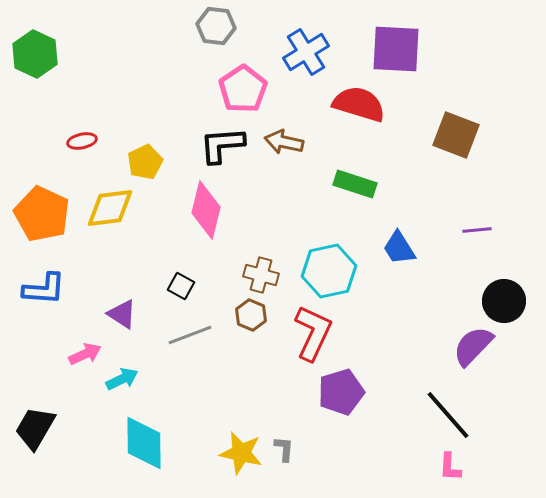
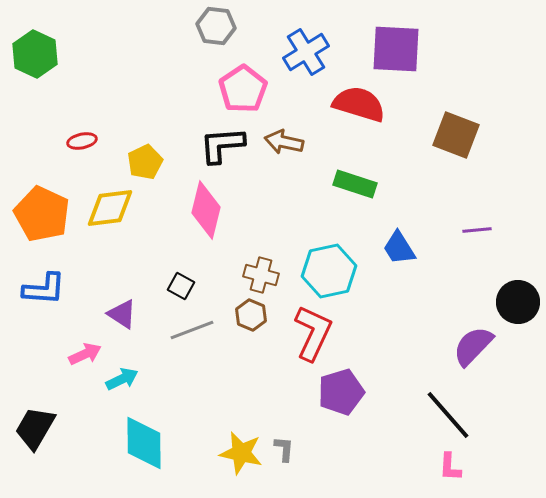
black circle: moved 14 px right, 1 px down
gray line: moved 2 px right, 5 px up
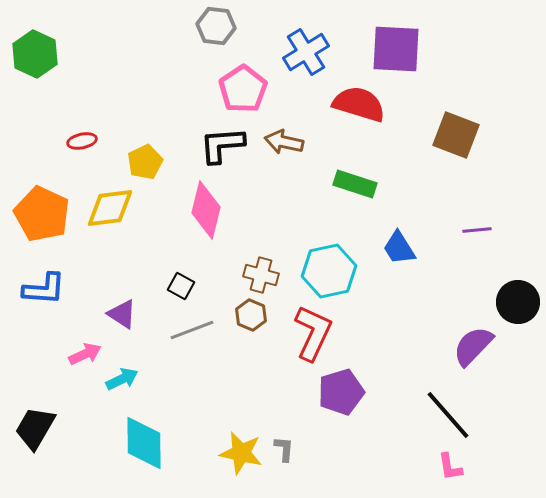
pink L-shape: rotated 12 degrees counterclockwise
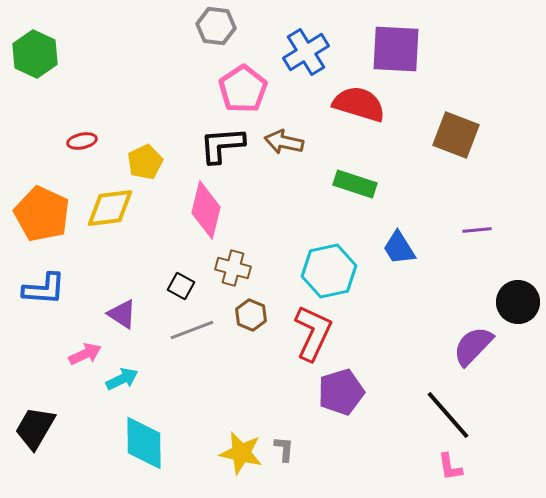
brown cross: moved 28 px left, 7 px up
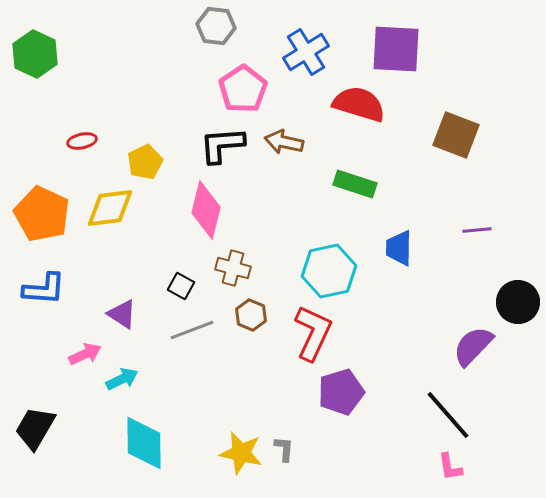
blue trapezoid: rotated 33 degrees clockwise
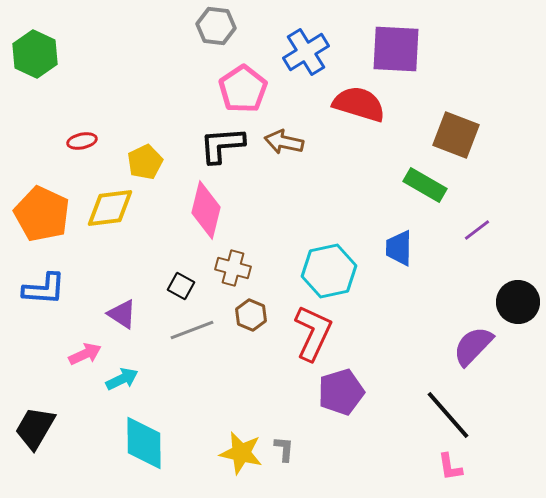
green rectangle: moved 70 px right, 1 px down; rotated 12 degrees clockwise
purple line: rotated 32 degrees counterclockwise
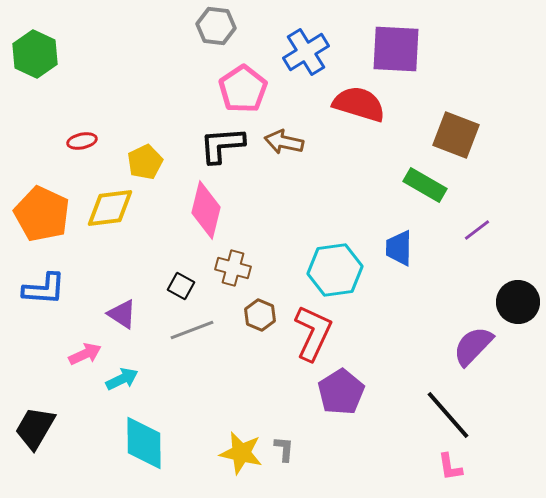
cyan hexagon: moved 6 px right, 1 px up; rotated 4 degrees clockwise
brown hexagon: moved 9 px right
purple pentagon: rotated 15 degrees counterclockwise
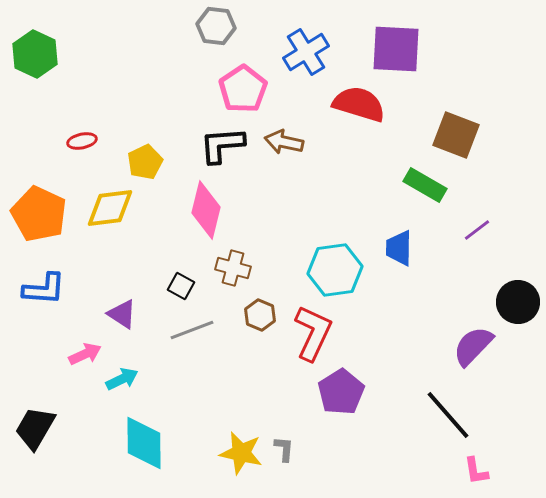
orange pentagon: moved 3 px left
pink L-shape: moved 26 px right, 4 px down
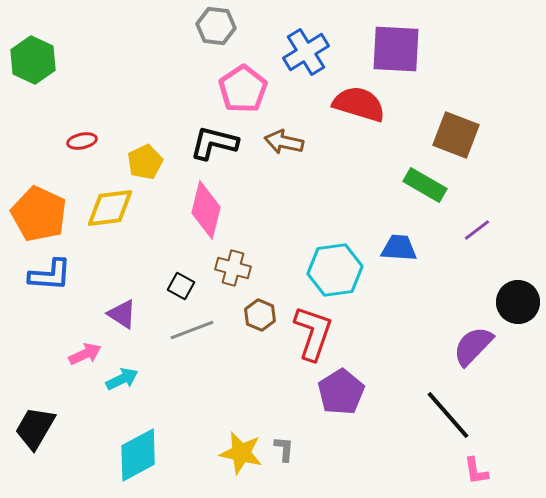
green hexagon: moved 2 px left, 6 px down
black L-shape: moved 8 px left, 2 px up; rotated 18 degrees clockwise
blue trapezoid: rotated 93 degrees clockwise
blue L-shape: moved 6 px right, 14 px up
red L-shape: rotated 6 degrees counterclockwise
cyan diamond: moved 6 px left, 12 px down; rotated 62 degrees clockwise
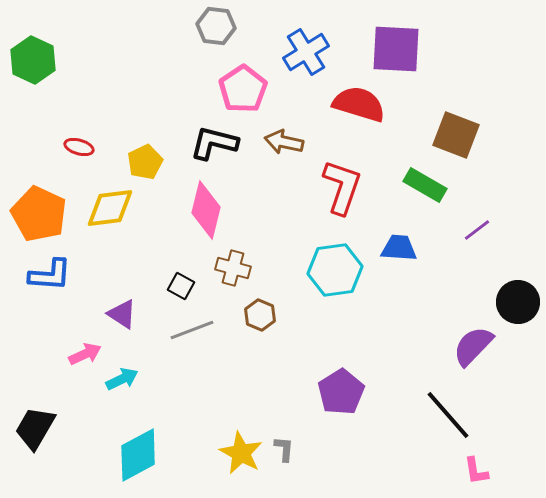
red ellipse: moved 3 px left, 6 px down; rotated 28 degrees clockwise
red L-shape: moved 29 px right, 146 px up
yellow star: rotated 15 degrees clockwise
